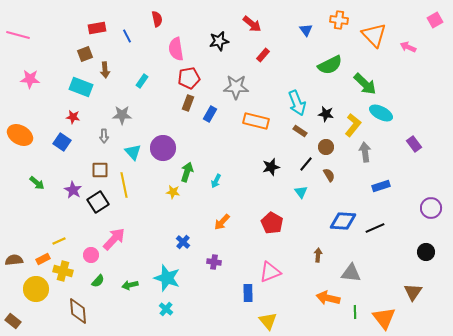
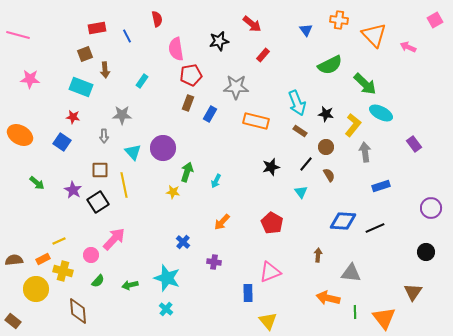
red pentagon at (189, 78): moved 2 px right, 3 px up
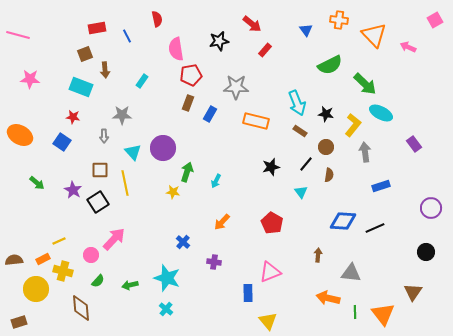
red rectangle at (263, 55): moved 2 px right, 5 px up
brown semicircle at (329, 175): rotated 40 degrees clockwise
yellow line at (124, 185): moved 1 px right, 2 px up
brown diamond at (78, 311): moved 3 px right, 3 px up
orange triangle at (384, 318): moved 1 px left, 4 px up
brown rectangle at (13, 321): moved 6 px right, 1 px down; rotated 56 degrees counterclockwise
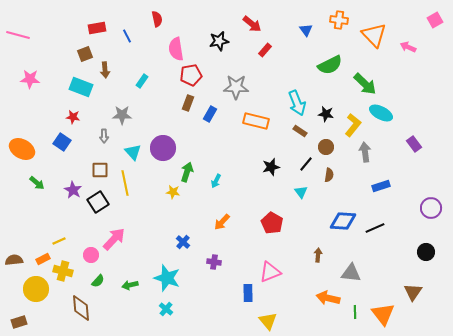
orange ellipse at (20, 135): moved 2 px right, 14 px down
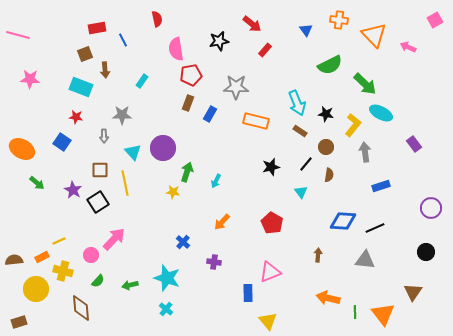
blue line at (127, 36): moved 4 px left, 4 px down
red star at (73, 117): moved 3 px right
orange rectangle at (43, 259): moved 1 px left, 2 px up
gray triangle at (351, 273): moved 14 px right, 13 px up
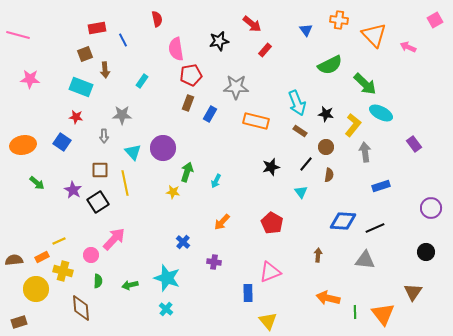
orange ellipse at (22, 149): moved 1 px right, 4 px up; rotated 40 degrees counterclockwise
green semicircle at (98, 281): rotated 40 degrees counterclockwise
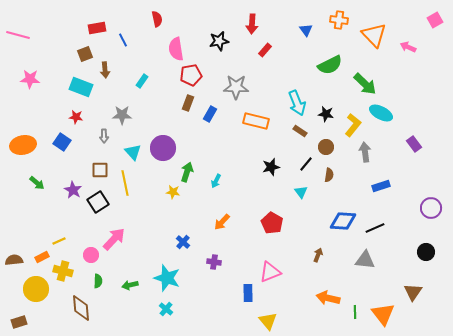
red arrow at (252, 24): rotated 54 degrees clockwise
brown arrow at (318, 255): rotated 16 degrees clockwise
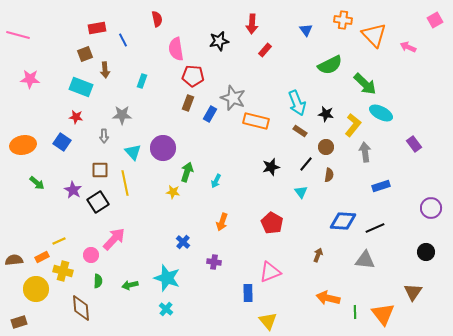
orange cross at (339, 20): moved 4 px right
red pentagon at (191, 75): moved 2 px right, 1 px down; rotated 15 degrees clockwise
cyan rectangle at (142, 81): rotated 16 degrees counterclockwise
gray star at (236, 87): moved 3 px left, 11 px down; rotated 20 degrees clockwise
orange arrow at (222, 222): rotated 24 degrees counterclockwise
